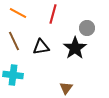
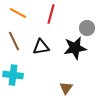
red line: moved 2 px left
black star: rotated 25 degrees clockwise
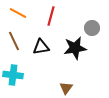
red line: moved 2 px down
gray circle: moved 5 px right
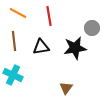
red line: moved 2 px left; rotated 24 degrees counterclockwise
brown line: rotated 18 degrees clockwise
cyan cross: rotated 18 degrees clockwise
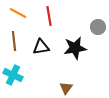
gray circle: moved 6 px right, 1 px up
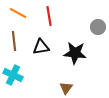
black star: moved 5 px down; rotated 15 degrees clockwise
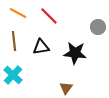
red line: rotated 36 degrees counterclockwise
cyan cross: rotated 18 degrees clockwise
